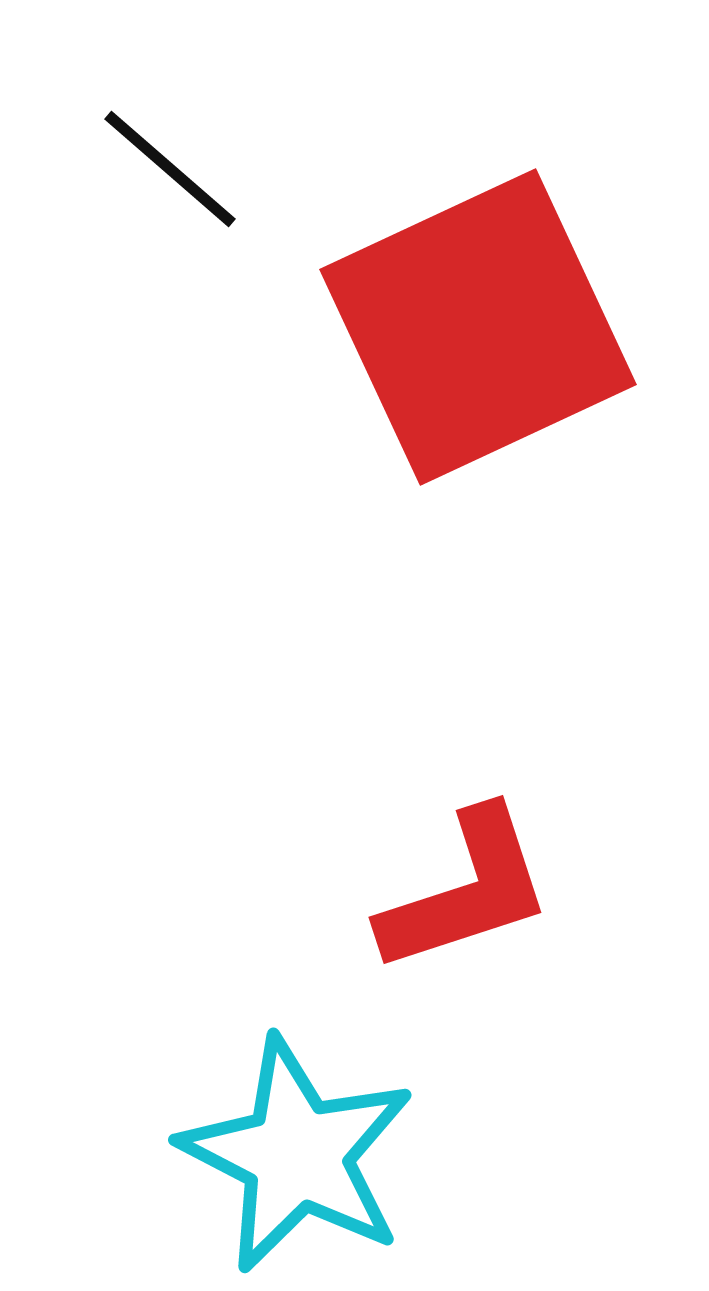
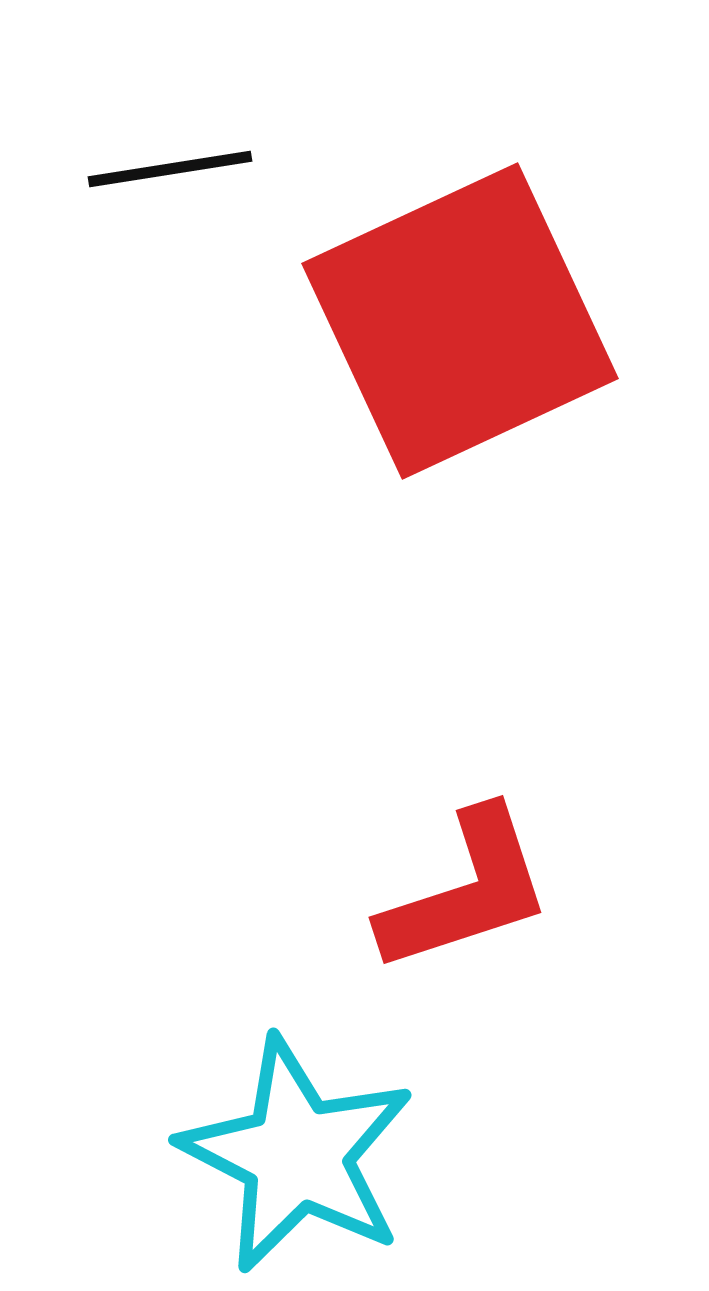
black line: rotated 50 degrees counterclockwise
red square: moved 18 px left, 6 px up
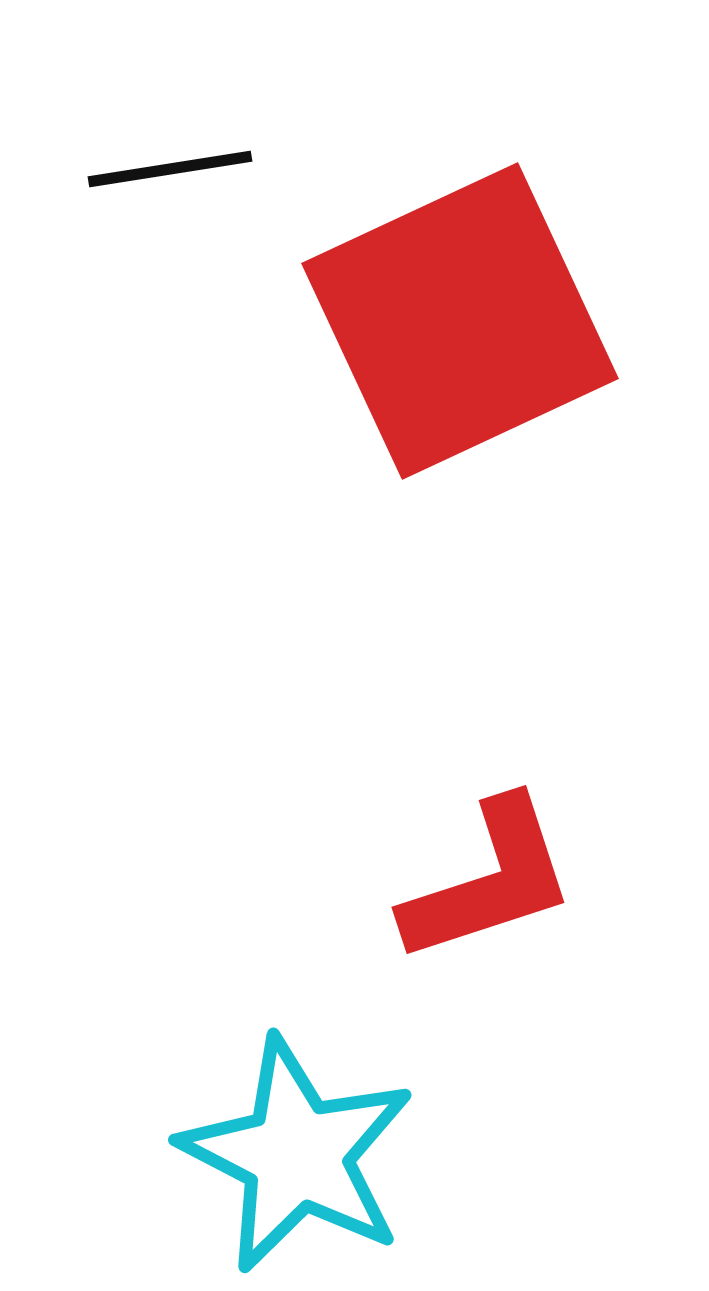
red L-shape: moved 23 px right, 10 px up
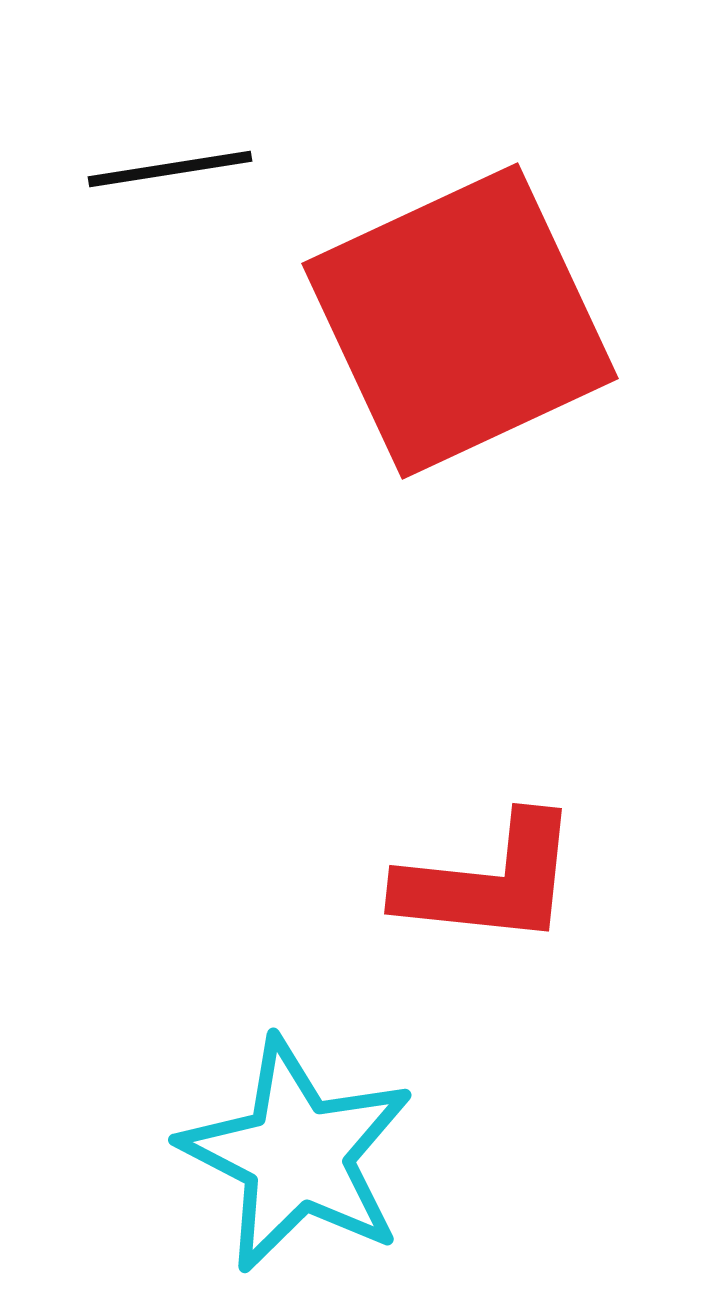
red L-shape: rotated 24 degrees clockwise
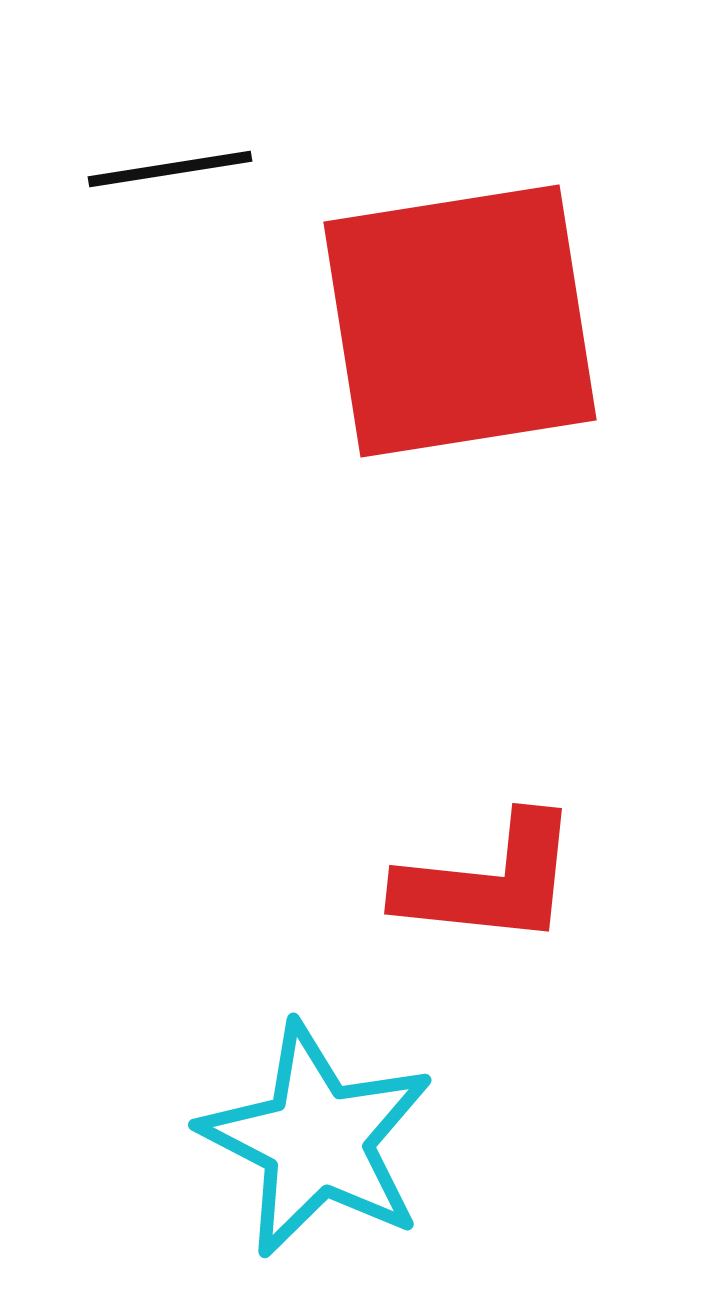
red square: rotated 16 degrees clockwise
cyan star: moved 20 px right, 15 px up
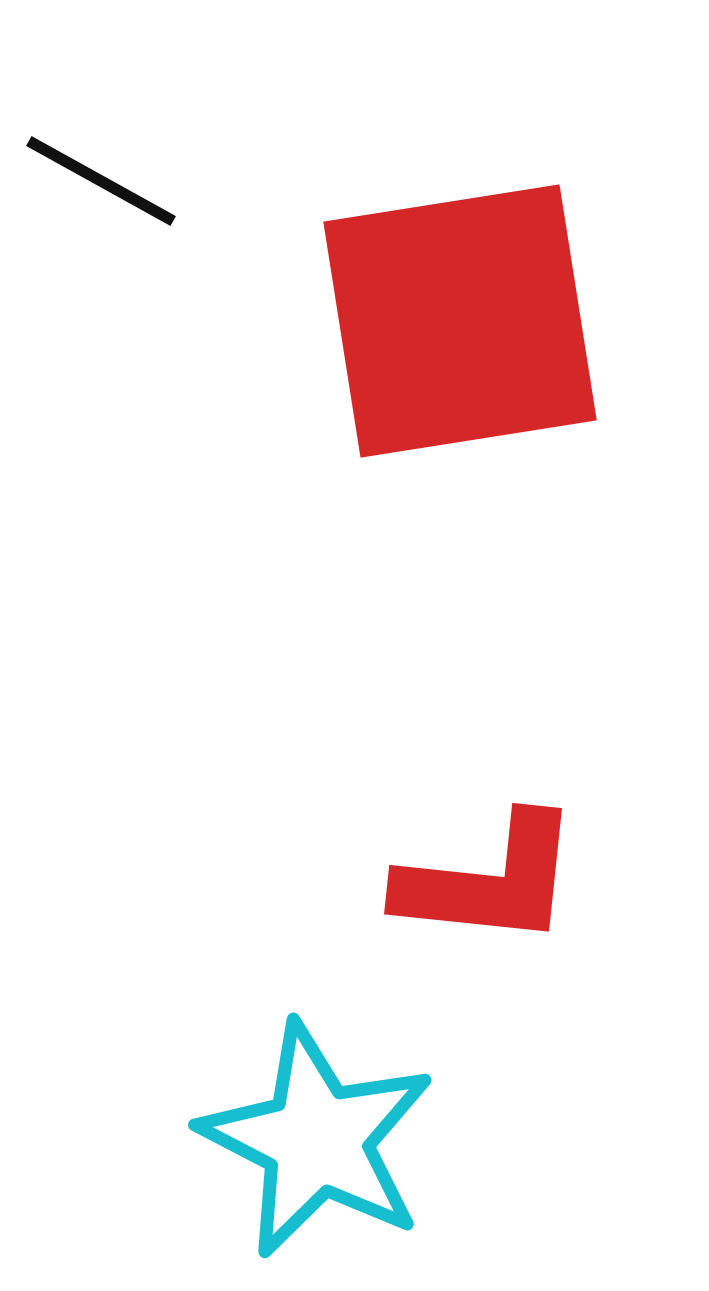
black line: moved 69 px left, 12 px down; rotated 38 degrees clockwise
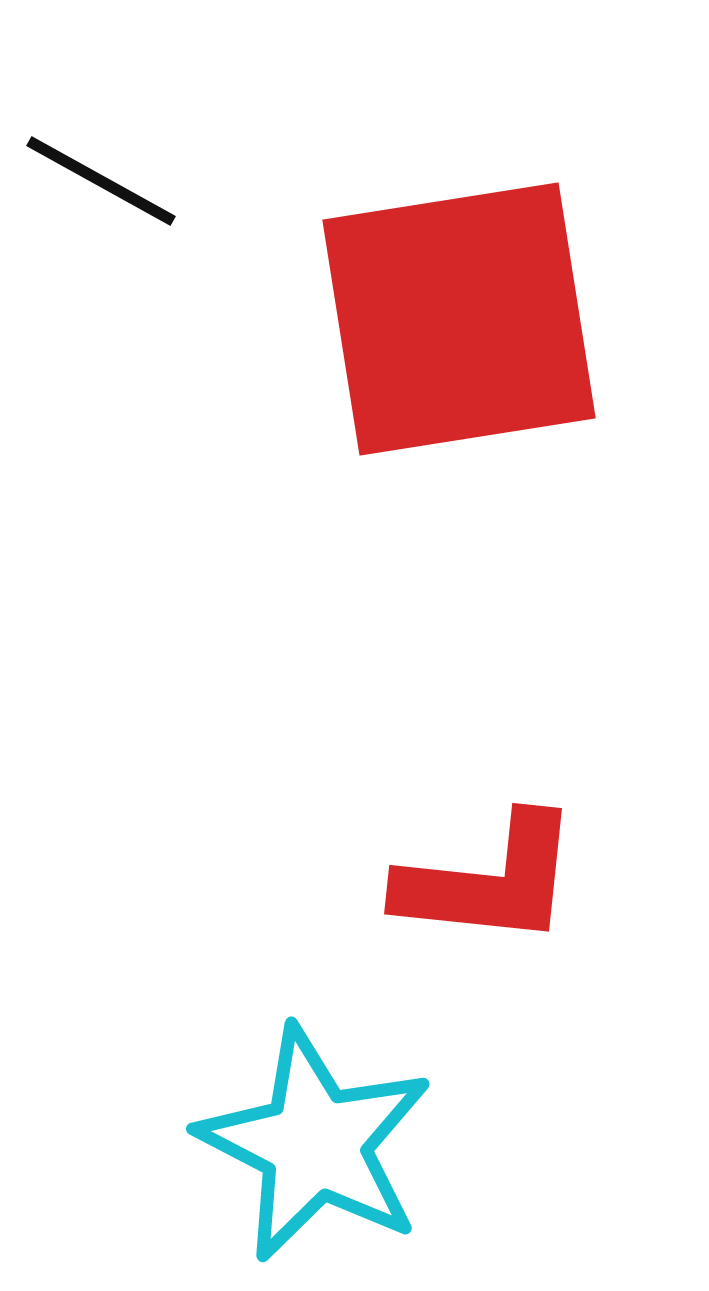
red square: moved 1 px left, 2 px up
cyan star: moved 2 px left, 4 px down
